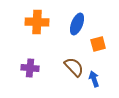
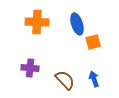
blue ellipse: rotated 40 degrees counterclockwise
orange square: moved 5 px left, 2 px up
brown semicircle: moved 9 px left, 13 px down
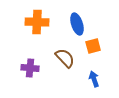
orange square: moved 4 px down
brown semicircle: moved 22 px up
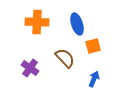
purple cross: rotated 30 degrees clockwise
blue arrow: rotated 42 degrees clockwise
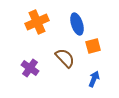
orange cross: rotated 25 degrees counterclockwise
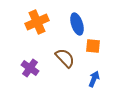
orange square: rotated 21 degrees clockwise
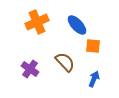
blue ellipse: moved 1 px down; rotated 25 degrees counterclockwise
brown semicircle: moved 4 px down
purple cross: moved 1 px down
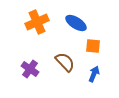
blue ellipse: moved 1 px left, 2 px up; rotated 15 degrees counterclockwise
blue arrow: moved 5 px up
